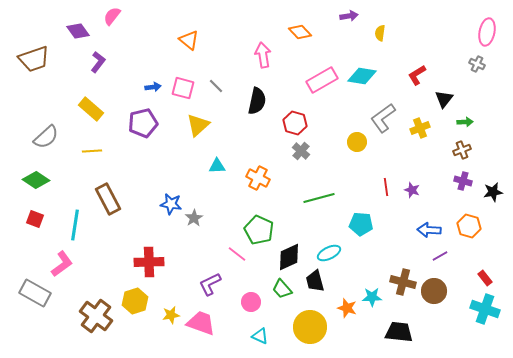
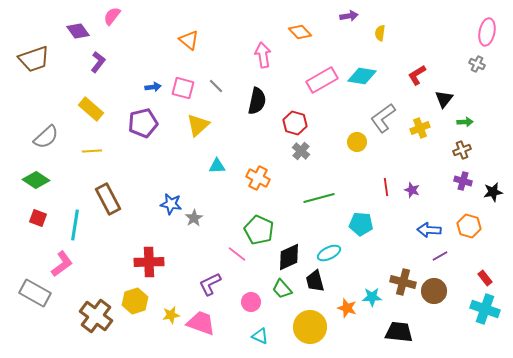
red square at (35, 219): moved 3 px right, 1 px up
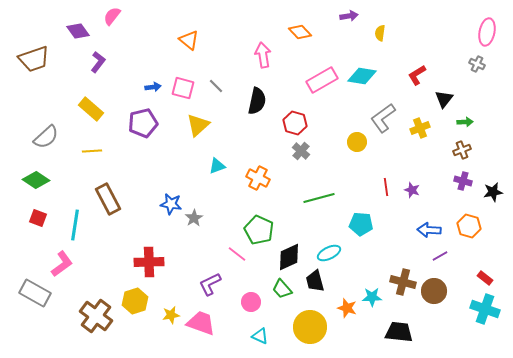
cyan triangle at (217, 166): rotated 18 degrees counterclockwise
red rectangle at (485, 278): rotated 14 degrees counterclockwise
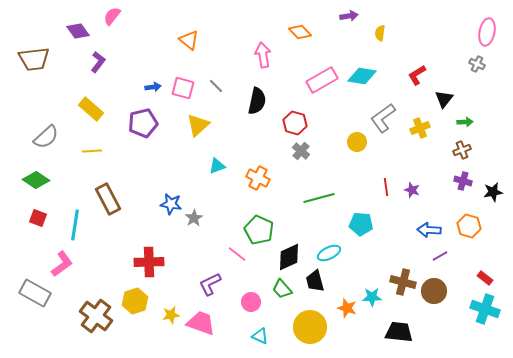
brown trapezoid at (34, 59): rotated 12 degrees clockwise
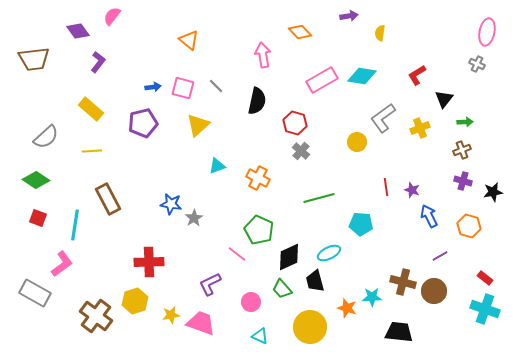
blue arrow at (429, 230): moved 14 px up; rotated 60 degrees clockwise
